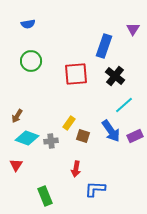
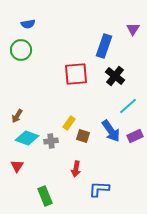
green circle: moved 10 px left, 11 px up
cyan line: moved 4 px right, 1 px down
red triangle: moved 1 px right, 1 px down
blue L-shape: moved 4 px right
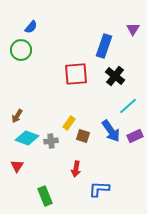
blue semicircle: moved 3 px right, 3 px down; rotated 40 degrees counterclockwise
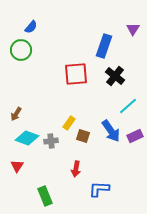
brown arrow: moved 1 px left, 2 px up
